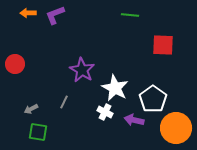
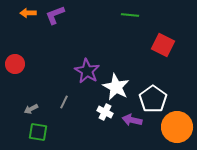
red square: rotated 25 degrees clockwise
purple star: moved 5 px right, 1 px down
white star: moved 1 px right, 1 px up
purple arrow: moved 2 px left
orange circle: moved 1 px right, 1 px up
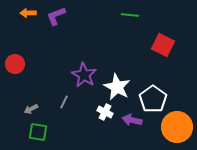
purple L-shape: moved 1 px right, 1 px down
purple star: moved 3 px left, 4 px down
white star: moved 1 px right
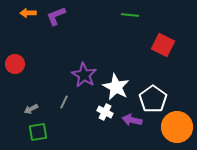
white star: moved 1 px left
green square: rotated 18 degrees counterclockwise
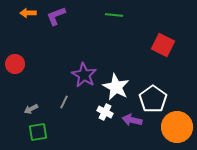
green line: moved 16 px left
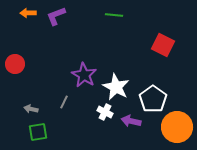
gray arrow: rotated 40 degrees clockwise
purple arrow: moved 1 px left, 1 px down
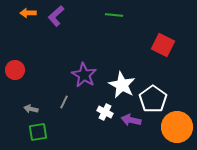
purple L-shape: rotated 20 degrees counterclockwise
red circle: moved 6 px down
white star: moved 6 px right, 2 px up
purple arrow: moved 1 px up
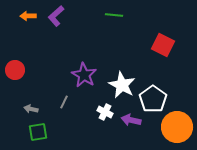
orange arrow: moved 3 px down
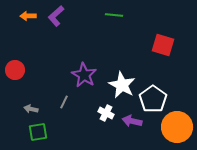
red square: rotated 10 degrees counterclockwise
white cross: moved 1 px right, 1 px down
purple arrow: moved 1 px right, 1 px down
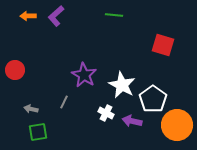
orange circle: moved 2 px up
